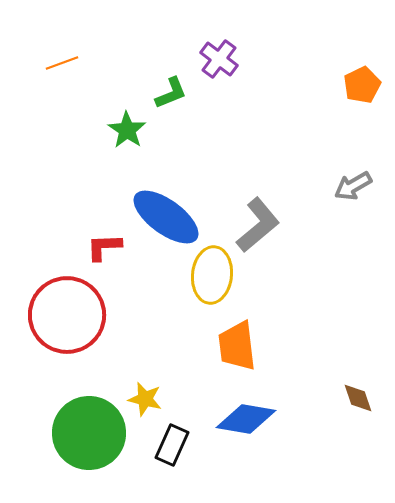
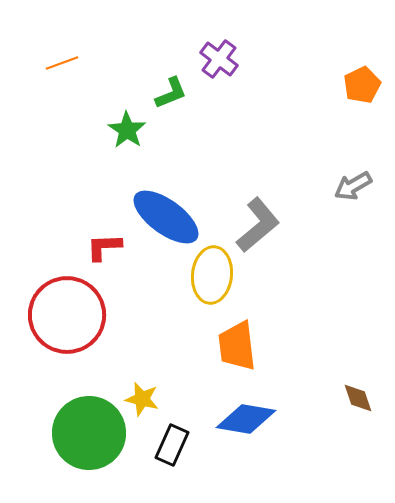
yellow star: moved 3 px left
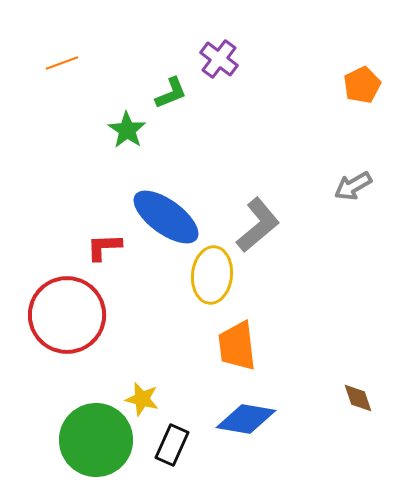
green circle: moved 7 px right, 7 px down
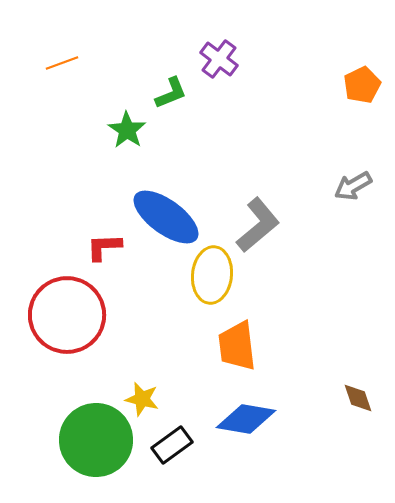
black rectangle: rotated 30 degrees clockwise
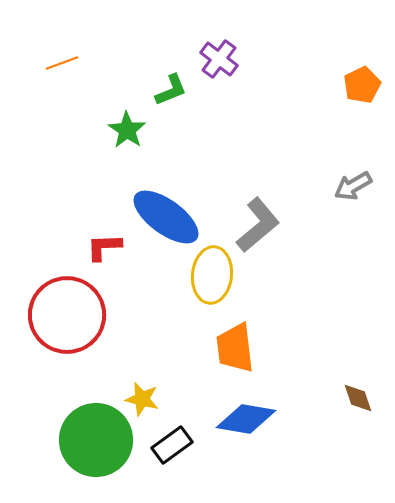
green L-shape: moved 3 px up
orange trapezoid: moved 2 px left, 2 px down
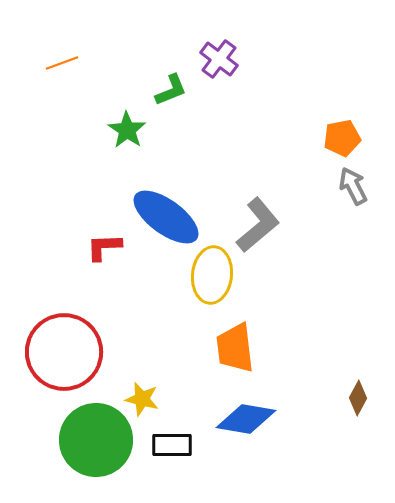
orange pentagon: moved 20 px left, 53 px down; rotated 15 degrees clockwise
gray arrow: rotated 93 degrees clockwise
red circle: moved 3 px left, 37 px down
brown diamond: rotated 48 degrees clockwise
black rectangle: rotated 36 degrees clockwise
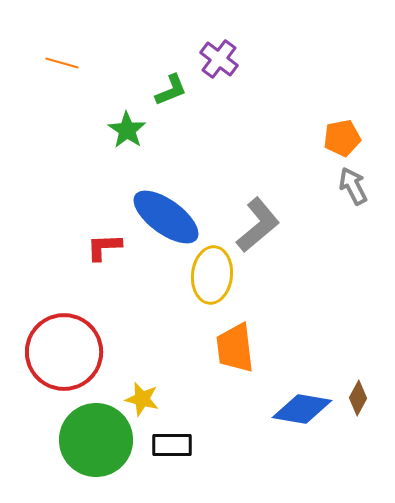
orange line: rotated 36 degrees clockwise
blue diamond: moved 56 px right, 10 px up
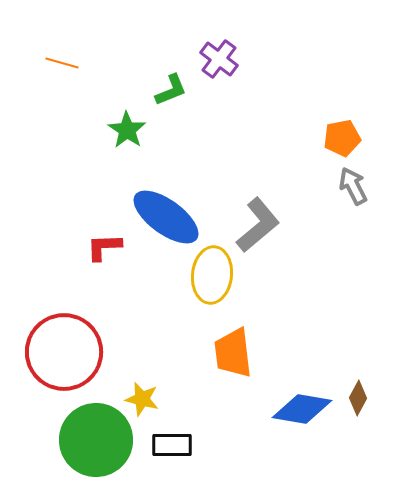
orange trapezoid: moved 2 px left, 5 px down
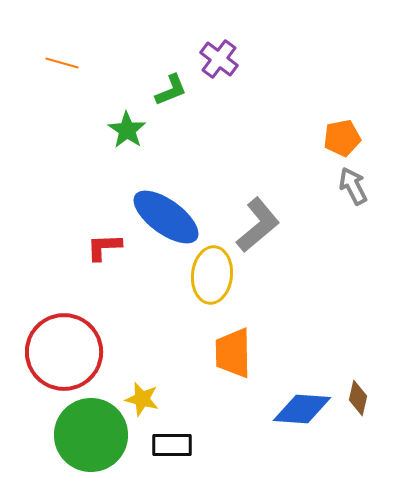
orange trapezoid: rotated 6 degrees clockwise
brown diamond: rotated 16 degrees counterclockwise
blue diamond: rotated 6 degrees counterclockwise
green circle: moved 5 px left, 5 px up
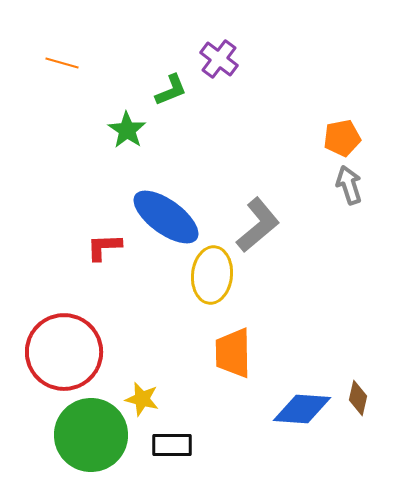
gray arrow: moved 4 px left, 1 px up; rotated 9 degrees clockwise
